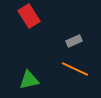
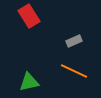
orange line: moved 1 px left, 2 px down
green triangle: moved 2 px down
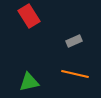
orange line: moved 1 px right, 3 px down; rotated 12 degrees counterclockwise
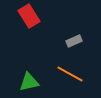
orange line: moved 5 px left; rotated 16 degrees clockwise
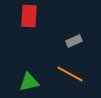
red rectangle: rotated 35 degrees clockwise
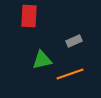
orange line: rotated 48 degrees counterclockwise
green triangle: moved 13 px right, 22 px up
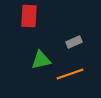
gray rectangle: moved 1 px down
green triangle: moved 1 px left
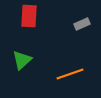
gray rectangle: moved 8 px right, 18 px up
green triangle: moved 19 px left; rotated 30 degrees counterclockwise
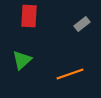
gray rectangle: rotated 14 degrees counterclockwise
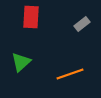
red rectangle: moved 2 px right, 1 px down
green triangle: moved 1 px left, 2 px down
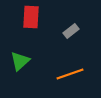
gray rectangle: moved 11 px left, 7 px down
green triangle: moved 1 px left, 1 px up
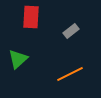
green triangle: moved 2 px left, 2 px up
orange line: rotated 8 degrees counterclockwise
